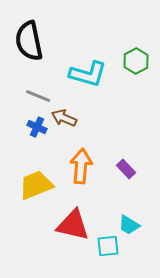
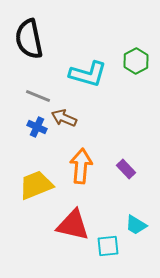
black semicircle: moved 2 px up
cyan trapezoid: moved 7 px right
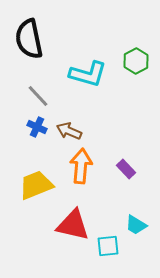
gray line: rotated 25 degrees clockwise
brown arrow: moved 5 px right, 13 px down
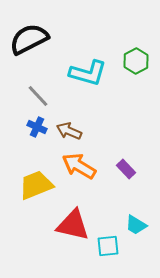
black semicircle: rotated 75 degrees clockwise
cyan L-shape: moved 1 px up
orange arrow: moved 2 px left; rotated 64 degrees counterclockwise
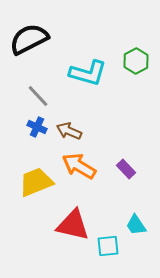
yellow trapezoid: moved 3 px up
cyan trapezoid: rotated 25 degrees clockwise
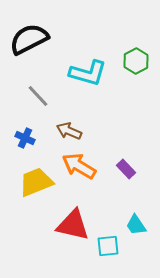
blue cross: moved 12 px left, 11 px down
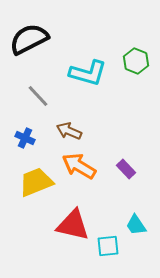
green hexagon: rotated 10 degrees counterclockwise
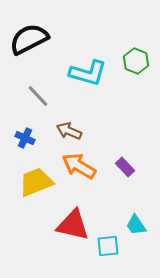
purple rectangle: moved 1 px left, 2 px up
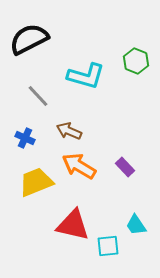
cyan L-shape: moved 2 px left, 3 px down
